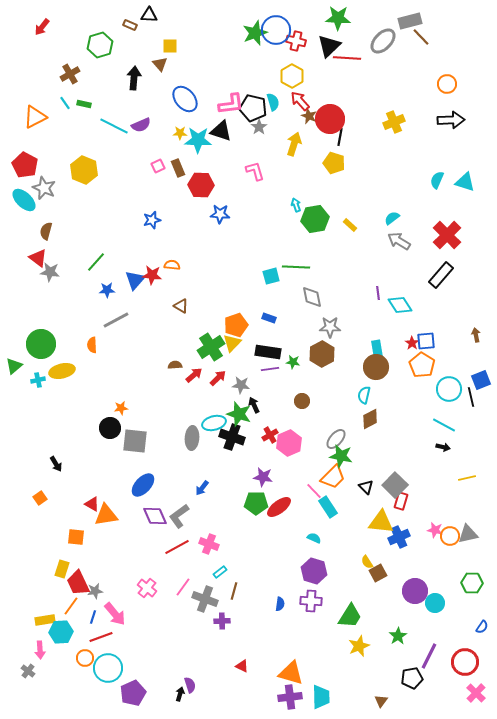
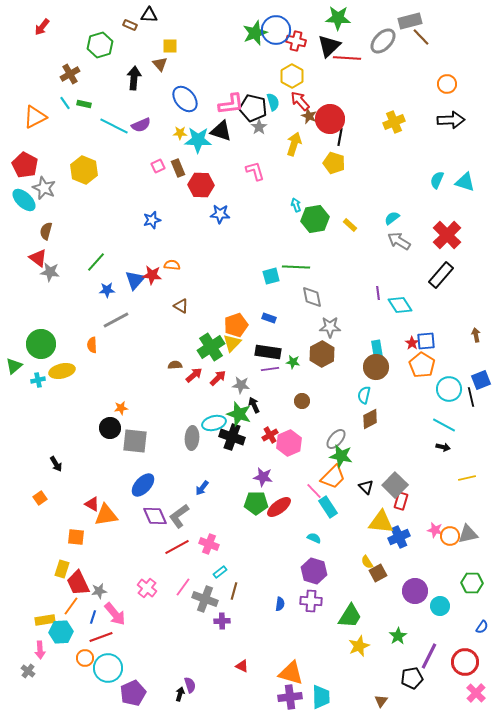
gray star at (95, 591): moved 4 px right
cyan circle at (435, 603): moved 5 px right, 3 px down
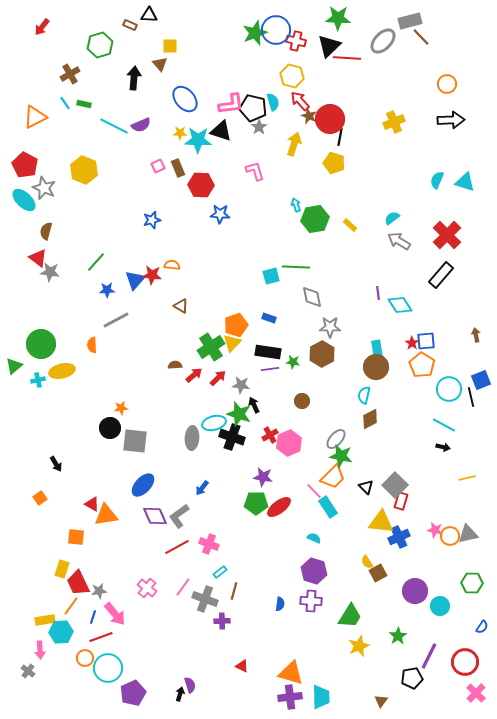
yellow hexagon at (292, 76): rotated 15 degrees counterclockwise
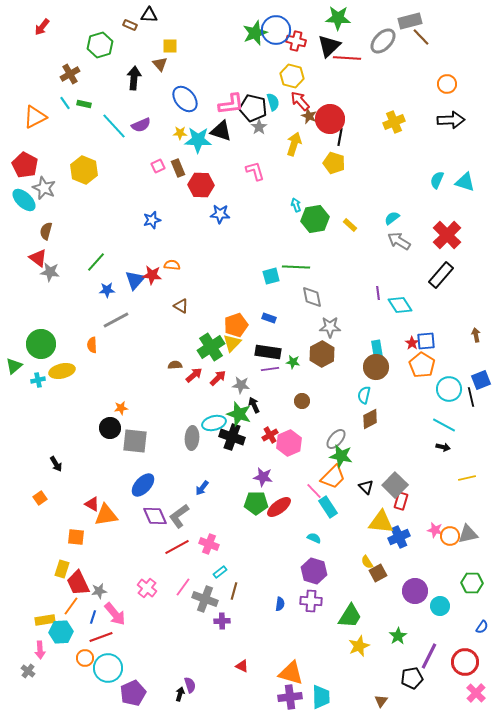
cyan line at (114, 126): rotated 20 degrees clockwise
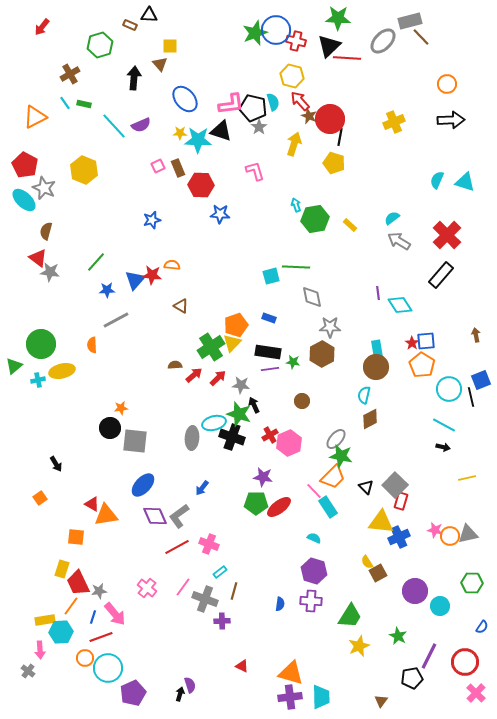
green star at (398, 636): rotated 12 degrees counterclockwise
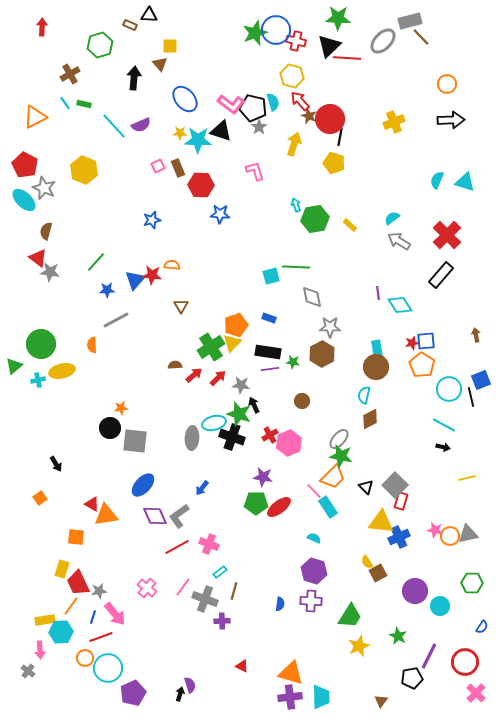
red arrow at (42, 27): rotated 144 degrees clockwise
pink L-shape at (231, 104): rotated 44 degrees clockwise
brown triangle at (181, 306): rotated 28 degrees clockwise
red star at (412, 343): rotated 24 degrees clockwise
gray ellipse at (336, 439): moved 3 px right
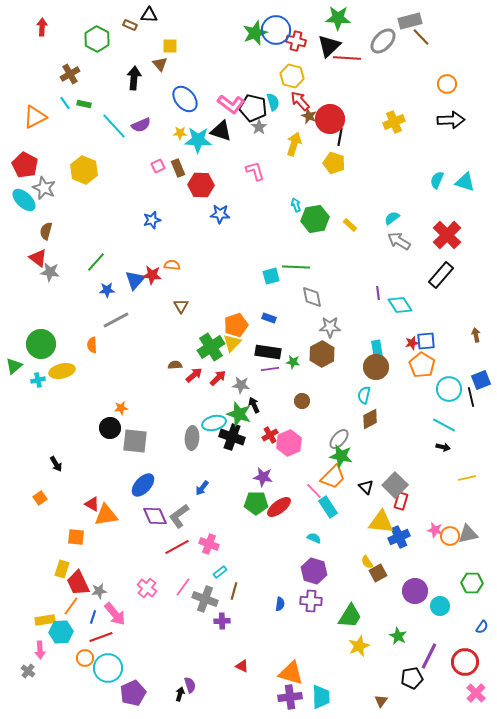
green hexagon at (100, 45): moved 3 px left, 6 px up; rotated 15 degrees counterclockwise
